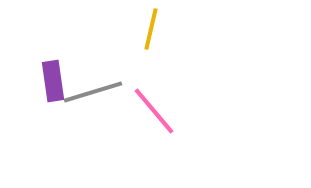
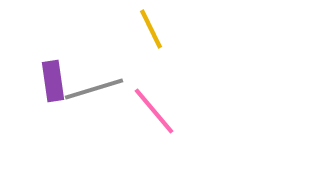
yellow line: rotated 39 degrees counterclockwise
gray line: moved 1 px right, 3 px up
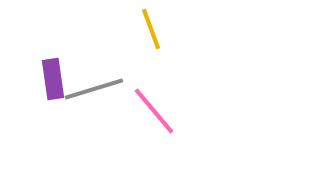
yellow line: rotated 6 degrees clockwise
purple rectangle: moved 2 px up
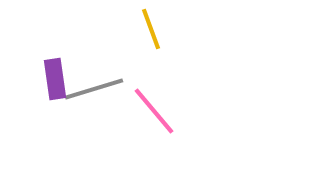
purple rectangle: moved 2 px right
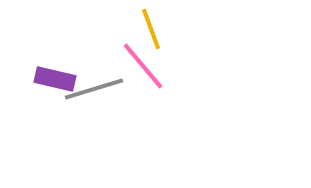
purple rectangle: rotated 69 degrees counterclockwise
pink line: moved 11 px left, 45 px up
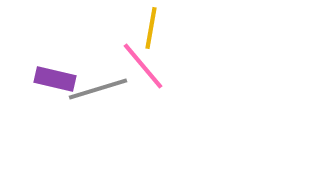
yellow line: moved 1 px up; rotated 30 degrees clockwise
gray line: moved 4 px right
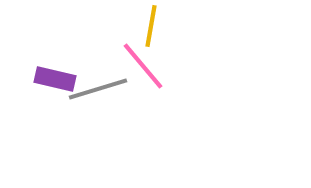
yellow line: moved 2 px up
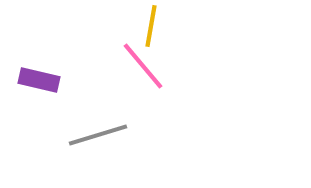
purple rectangle: moved 16 px left, 1 px down
gray line: moved 46 px down
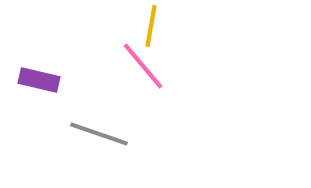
gray line: moved 1 px right, 1 px up; rotated 36 degrees clockwise
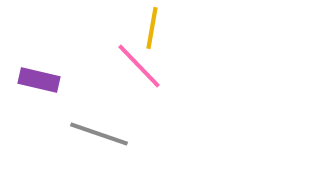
yellow line: moved 1 px right, 2 px down
pink line: moved 4 px left; rotated 4 degrees counterclockwise
